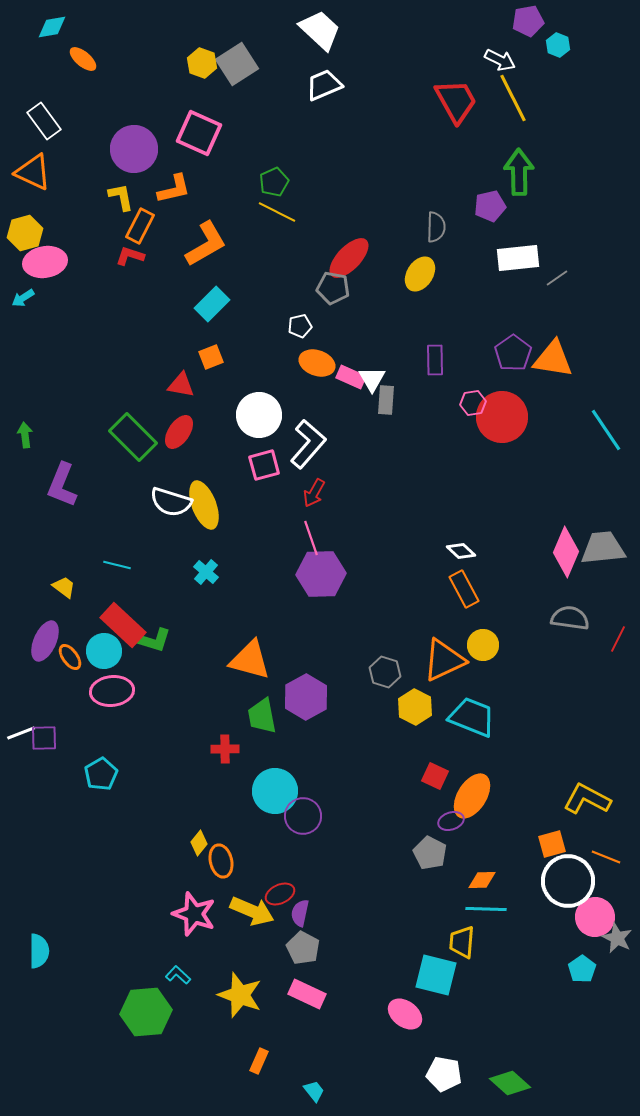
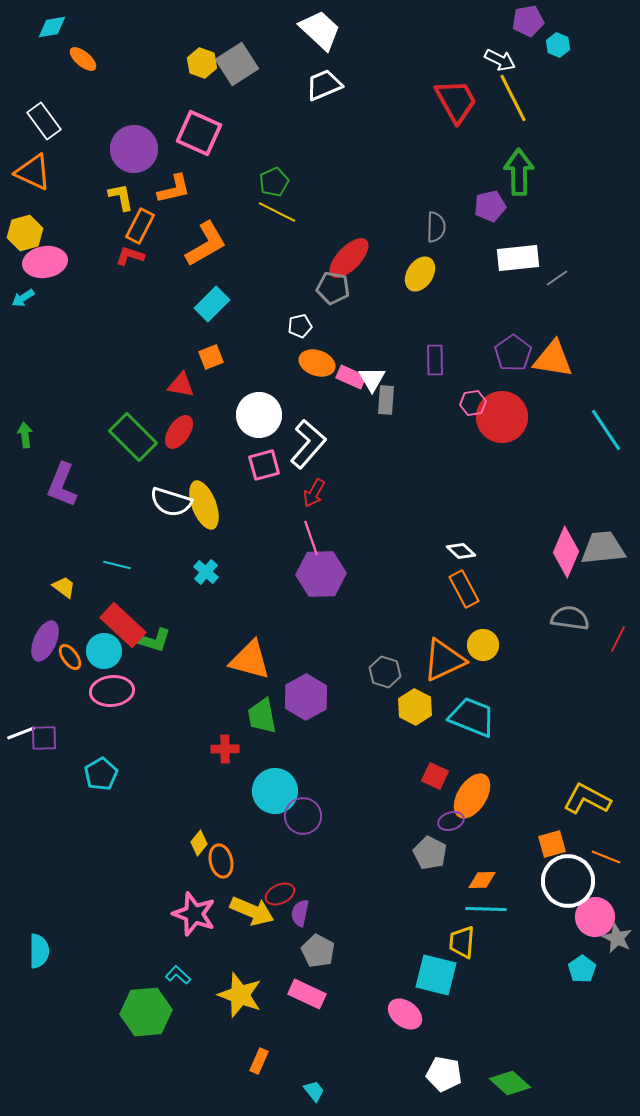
gray pentagon at (303, 948): moved 15 px right, 3 px down
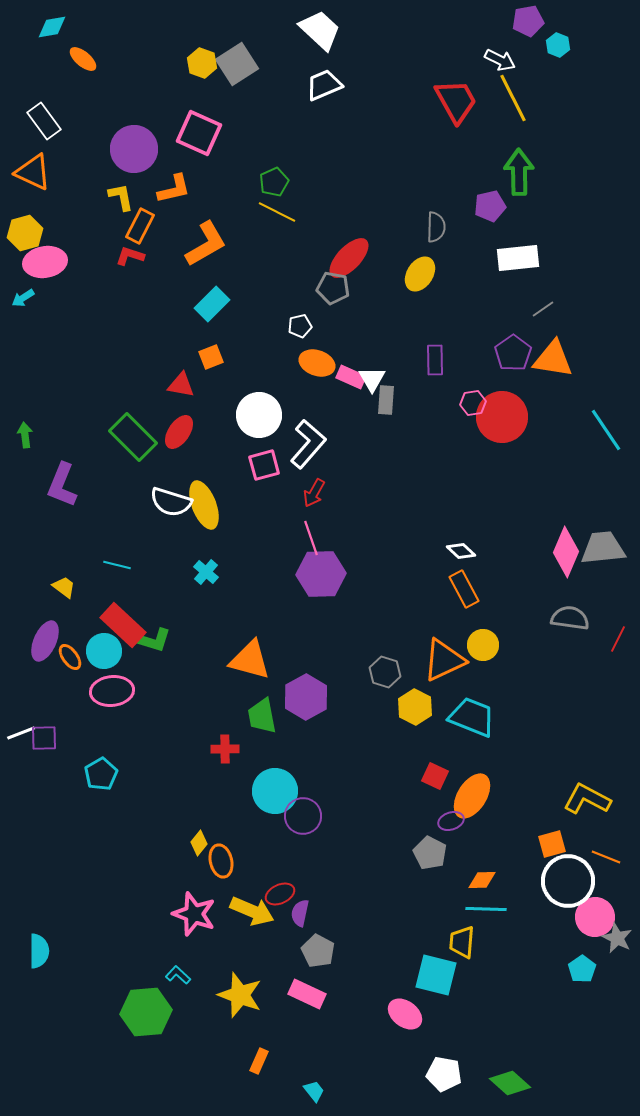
gray line at (557, 278): moved 14 px left, 31 px down
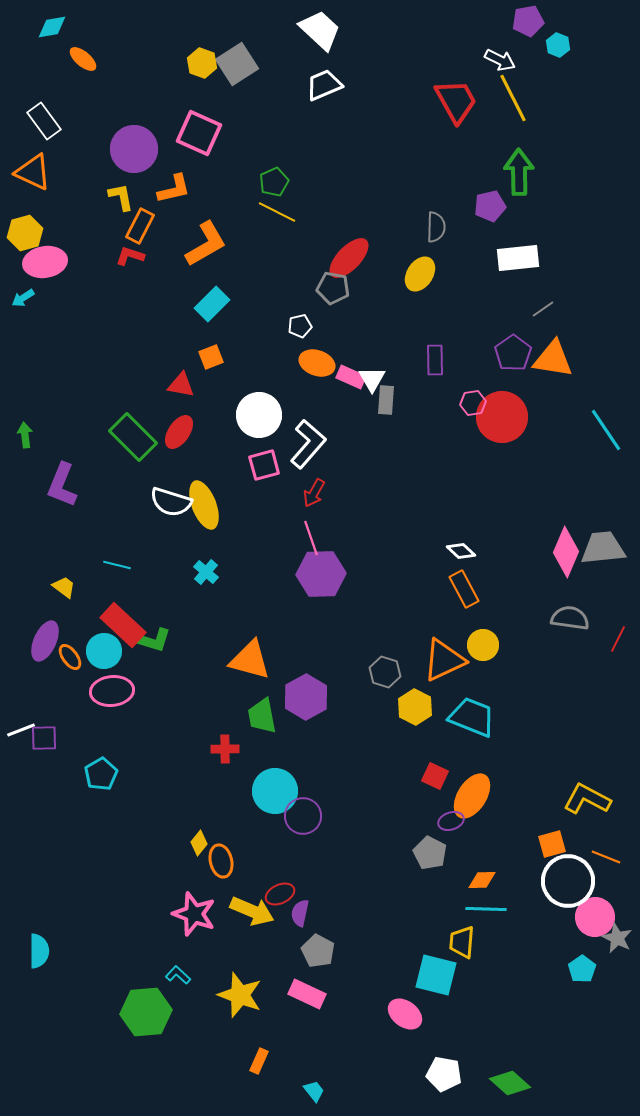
white line at (21, 733): moved 3 px up
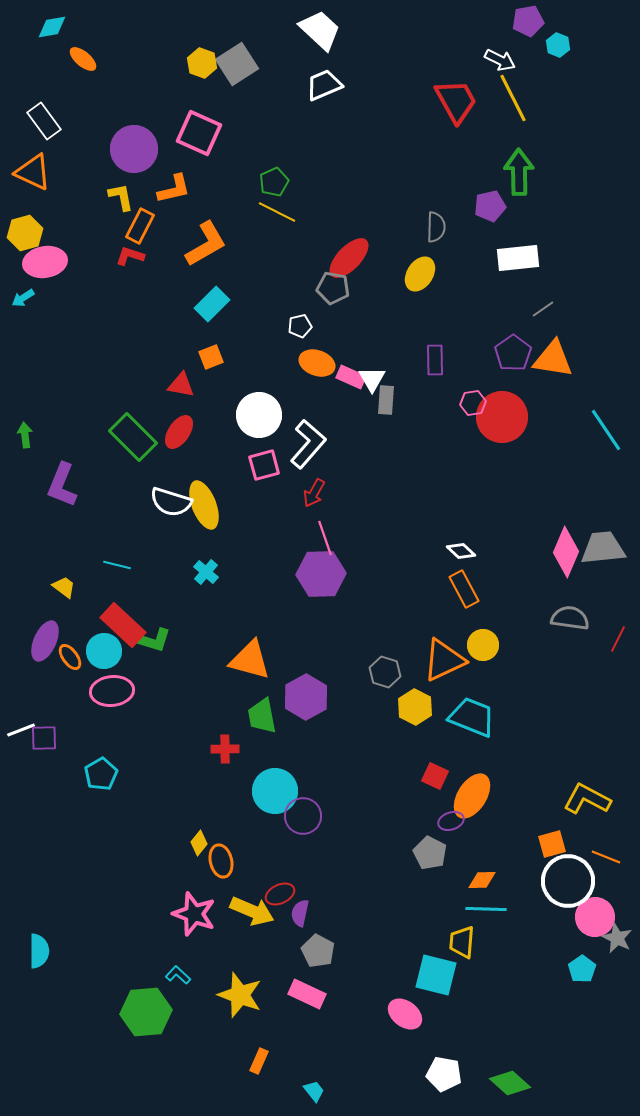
pink line at (311, 538): moved 14 px right
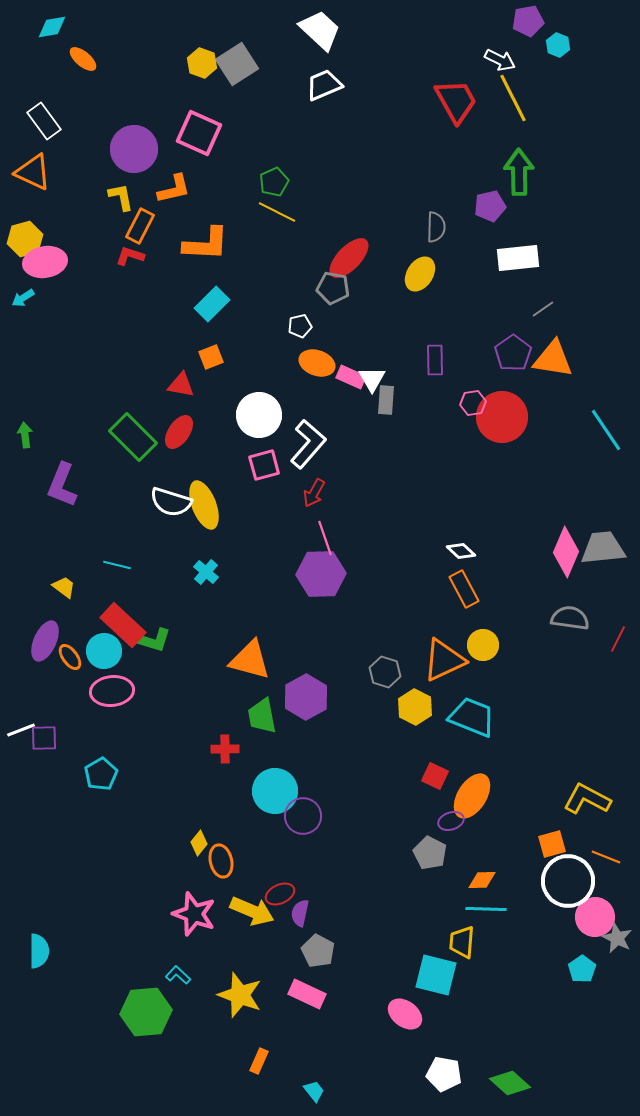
yellow hexagon at (25, 233): moved 6 px down
orange L-shape at (206, 244): rotated 33 degrees clockwise
